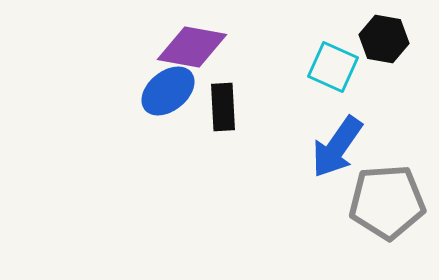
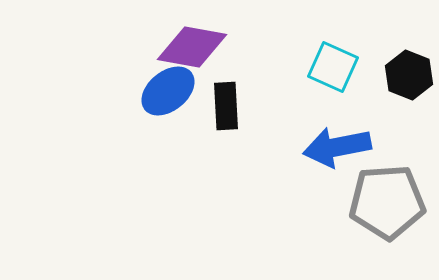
black hexagon: moved 25 px right, 36 px down; rotated 12 degrees clockwise
black rectangle: moved 3 px right, 1 px up
blue arrow: rotated 44 degrees clockwise
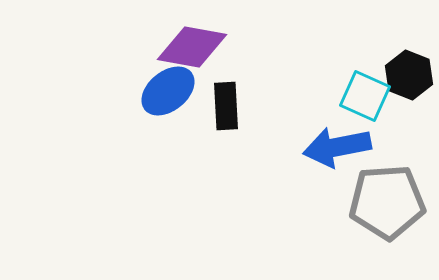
cyan square: moved 32 px right, 29 px down
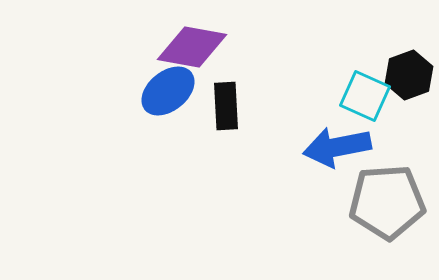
black hexagon: rotated 18 degrees clockwise
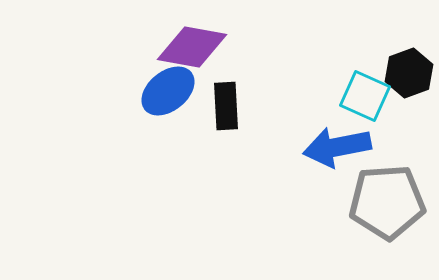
black hexagon: moved 2 px up
